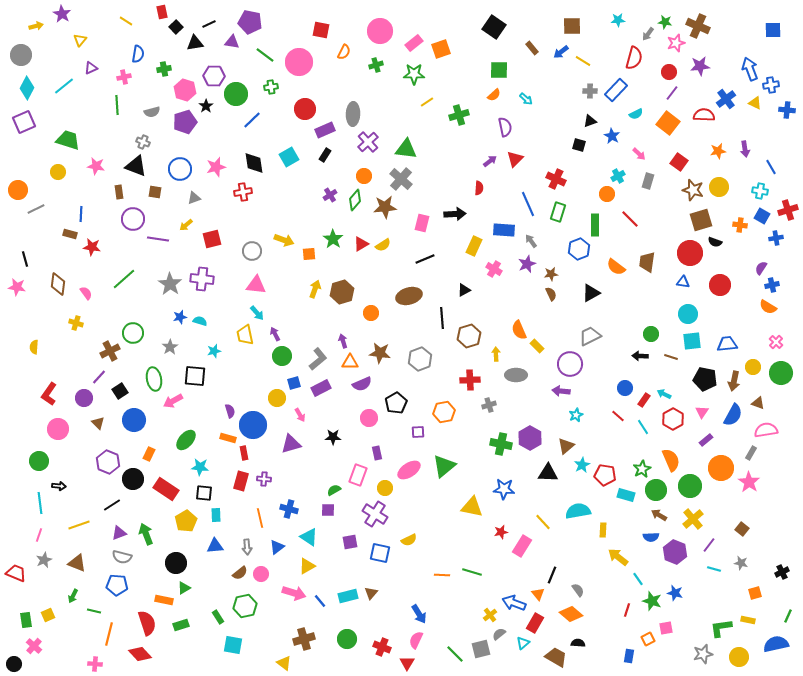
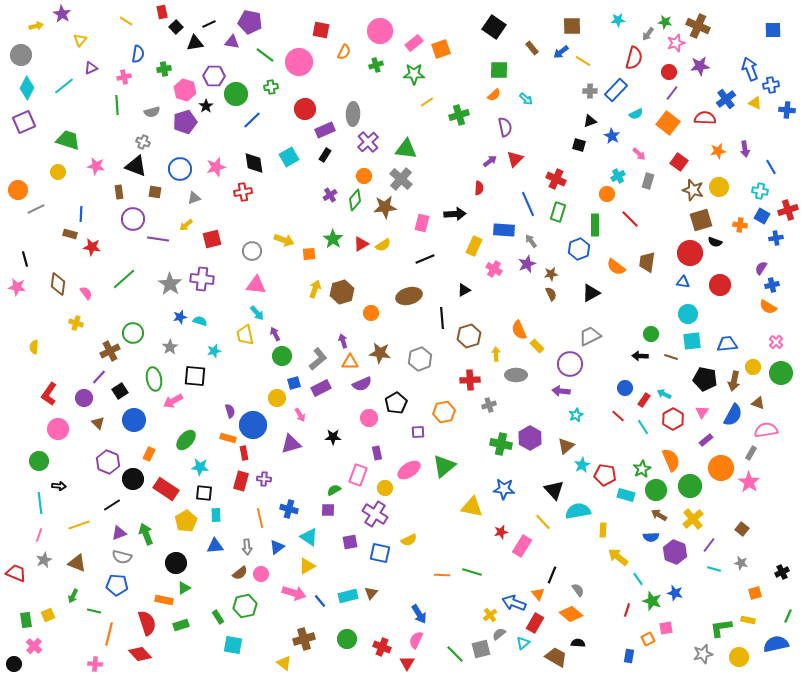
red semicircle at (704, 115): moved 1 px right, 3 px down
black triangle at (548, 473): moved 6 px right, 17 px down; rotated 45 degrees clockwise
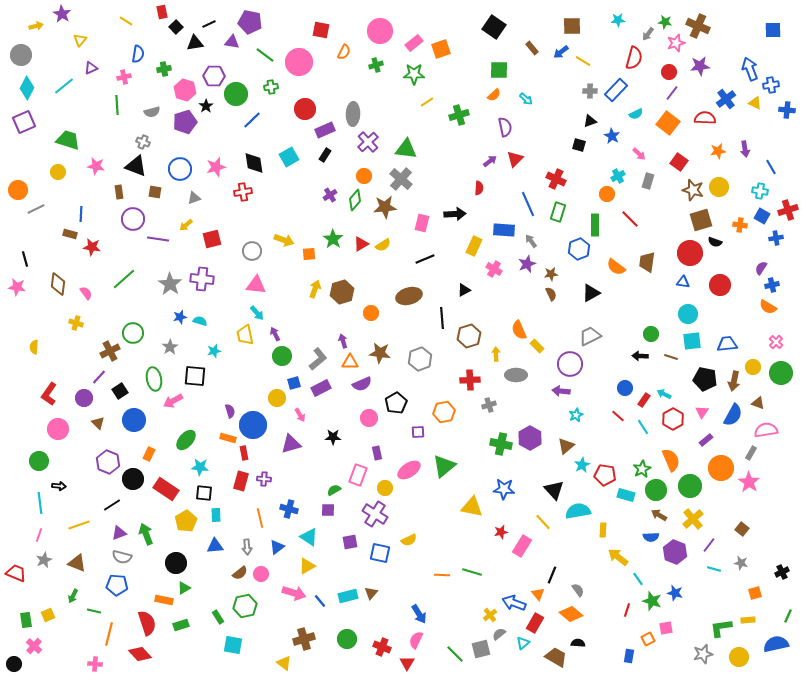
yellow rectangle at (748, 620): rotated 16 degrees counterclockwise
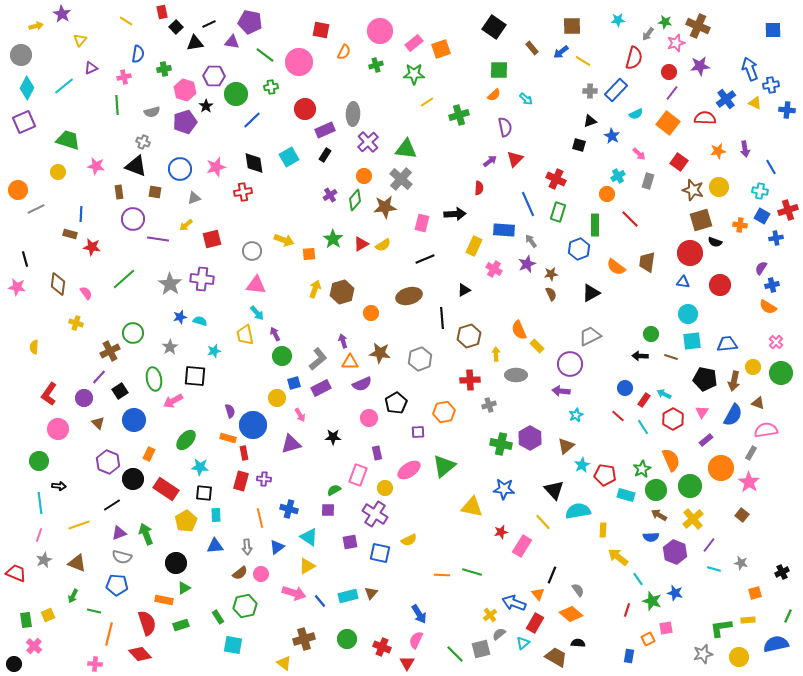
brown square at (742, 529): moved 14 px up
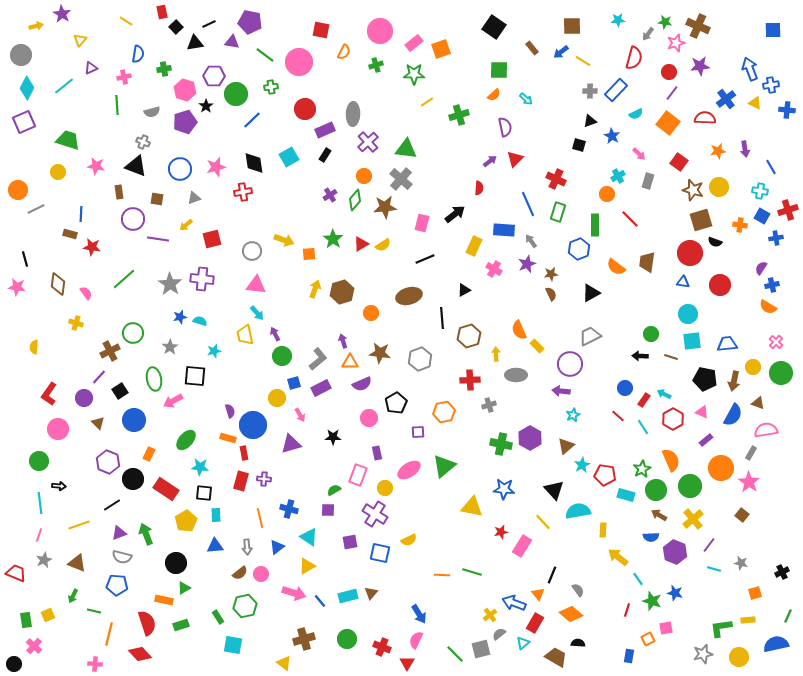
brown square at (155, 192): moved 2 px right, 7 px down
black arrow at (455, 214): rotated 35 degrees counterclockwise
pink triangle at (702, 412): rotated 40 degrees counterclockwise
cyan star at (576, 415): moved 3 px left
